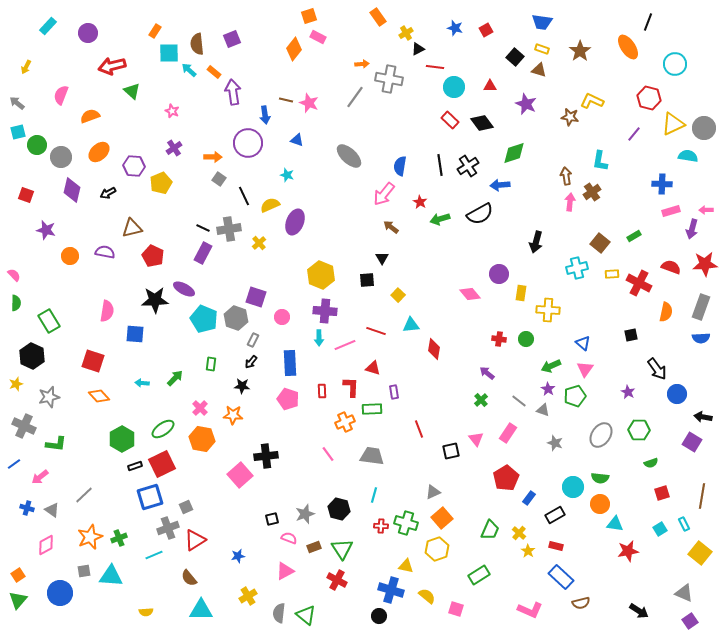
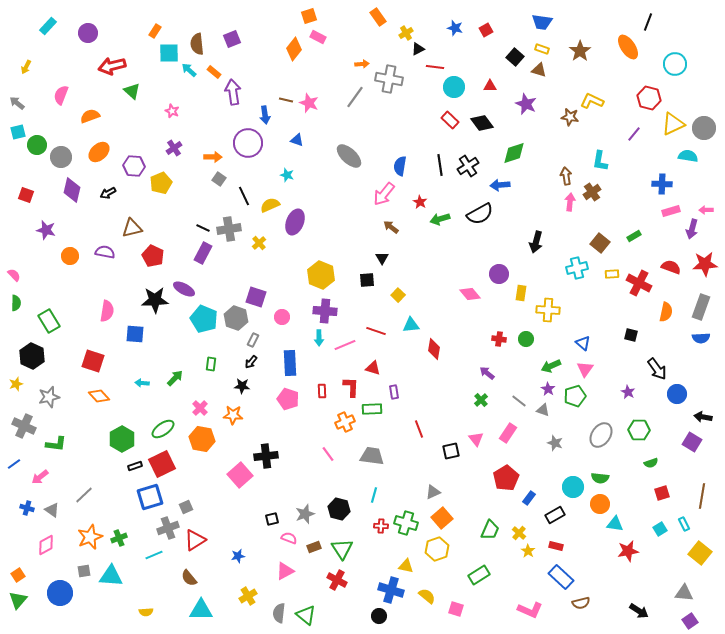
black square at (631, 335): rotated 24 degrees clockwise
gray triangle at (684, 593): rotated 18 degrees counterclockwise
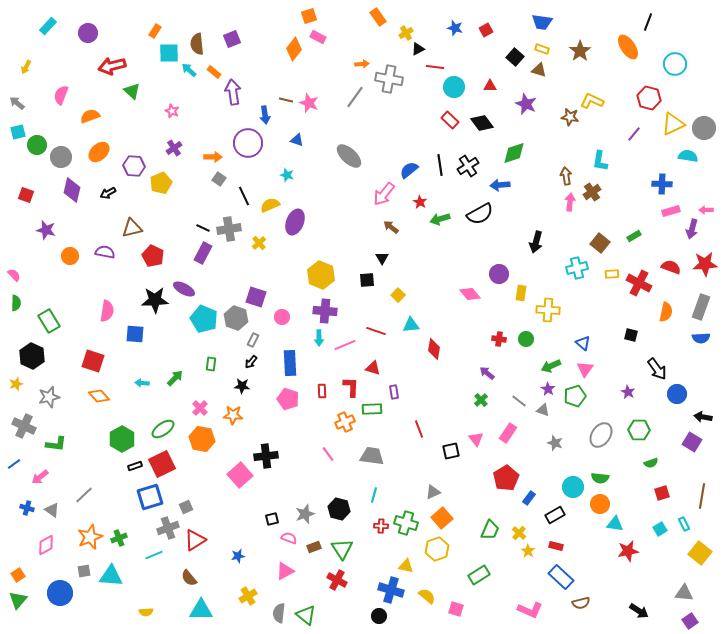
blue semicircle at (400, 166): moved 9 px right, 4 px down; rotated 42 degrees clockwise
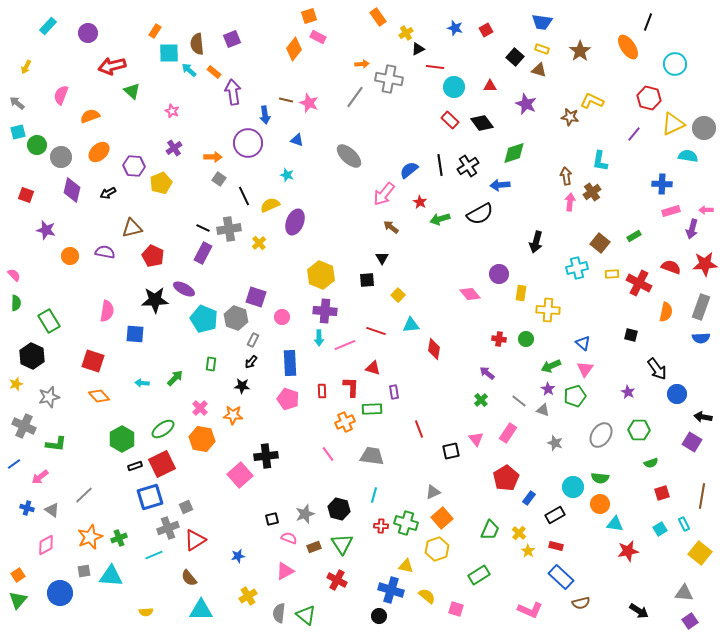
green triangle at (342, 549): moved 5 px up
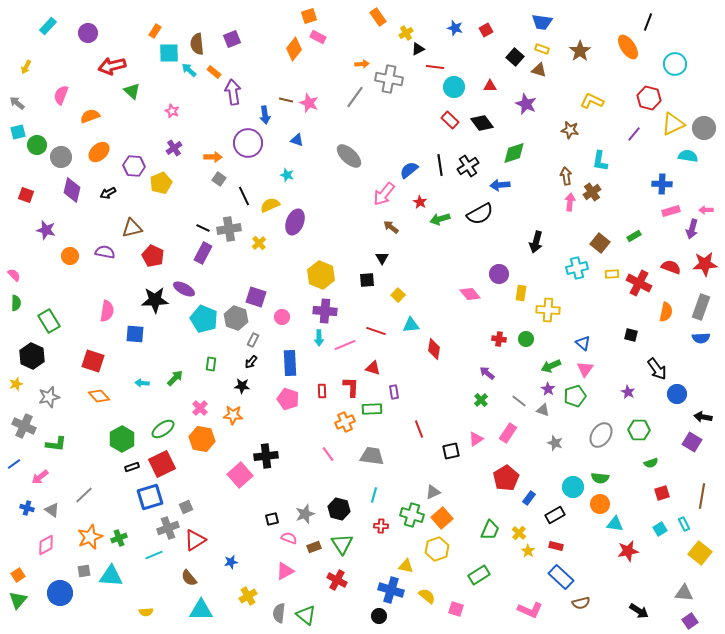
brown star at (570, 117): moved 13 px down
pink triangle at (476, 439): rotated 35 degrees clockwise
black rectangle at (135, 466): moved 3 px left, 1 px down
green cross at (406, 523): moved 6 px right, 8 px up
blue star at (238, 556): moved 7 px left, 6 px down
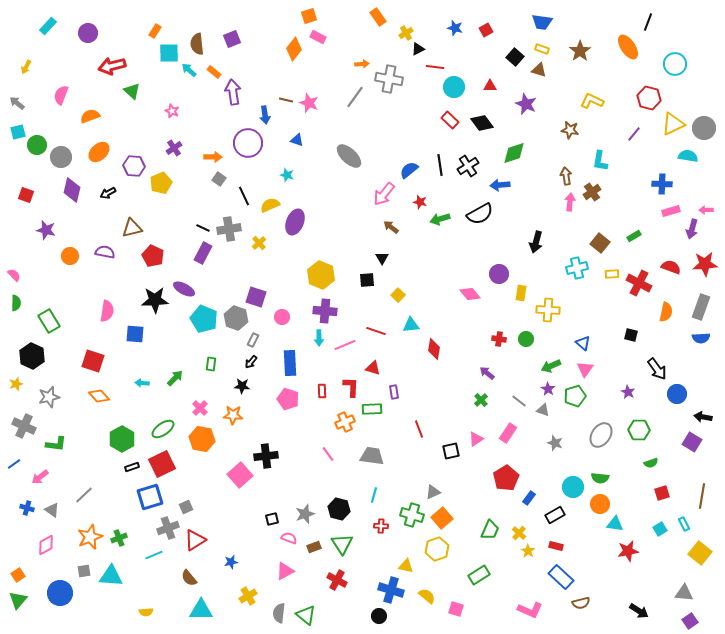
red star at (420, 202): rotated 16 degrees counterclockwise
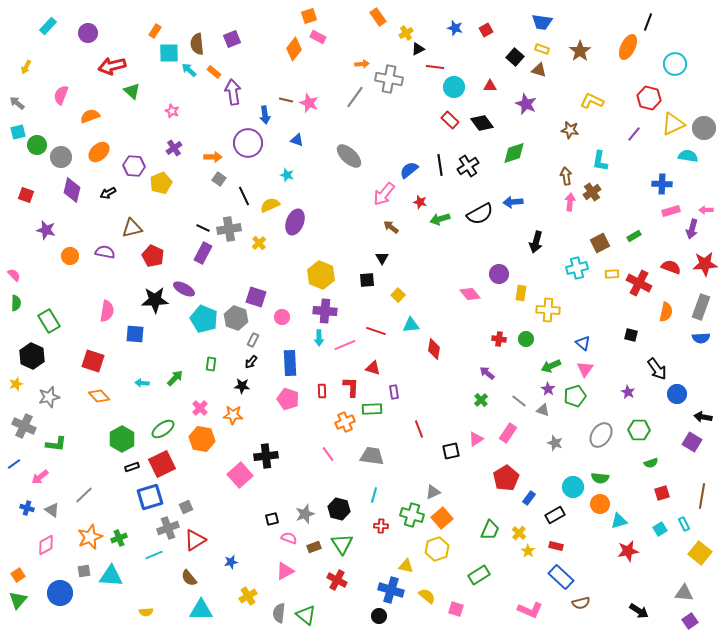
orange ellipse at (628, 47): rotated 60 degrees clockwise
blue arrow at (500, 185): moved 13 px right, 17 px down
brown square at (600, 243): rotated 24 degrees clockwise
cyan triangle at (615, 524): moved 4 px right, 3 px up; rotated 24 degrees counterclockwise
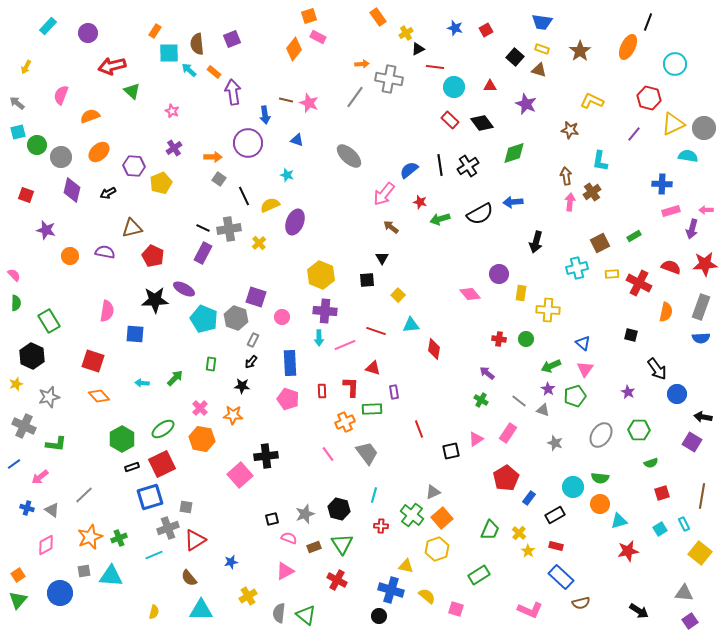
green cross at (481, 400): rotated 16 degrees counterclockwise
gray trapezoid at (372, 456): moved 5 px left, 3 px up; rotated 45 degrees clockwise
gray square at (186, 507): rotated 32 degrees clockwise
green cross at (412, 515): rotated 20 degrees clockwise
yellow semicircle at (146, 612): moved 8 px right; rotated 72 degrees counterclockwise
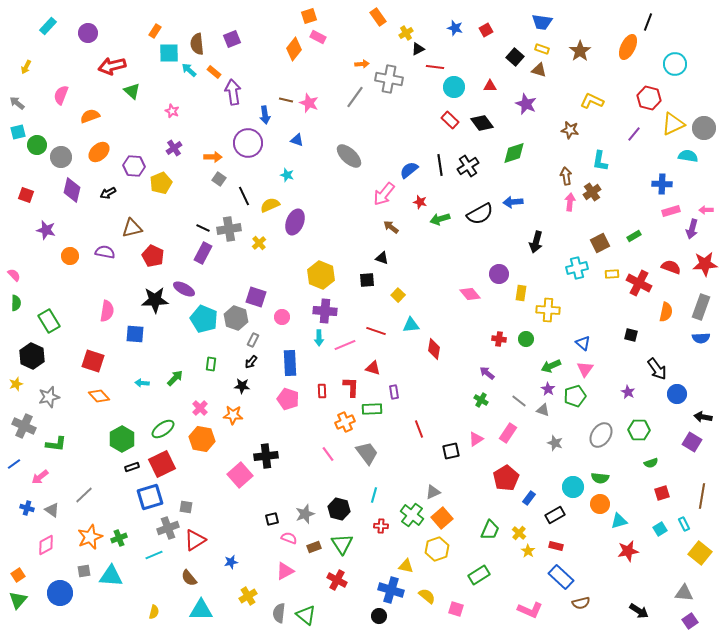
black triangle at (382, 258): rotated 40 degrees counterclockwise
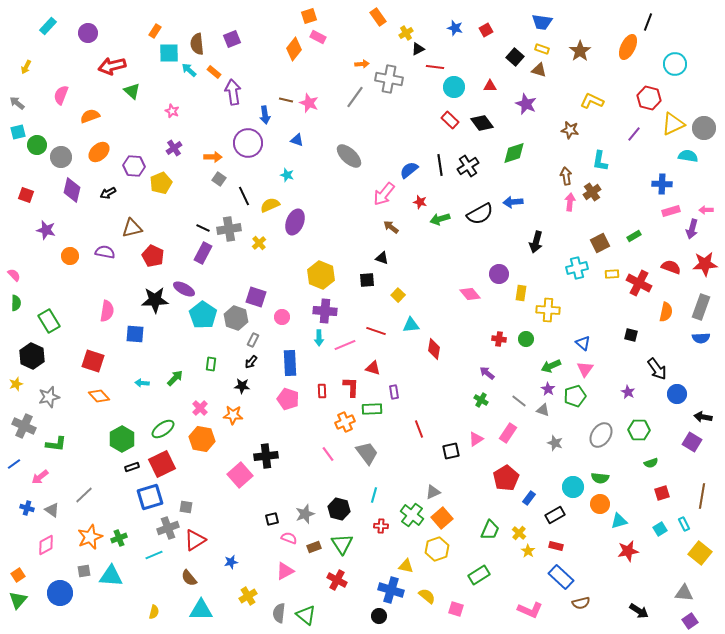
cyan pentagon at (204, 319): moved 1 px left, 4 px up; rotated 12 degrees clockwise
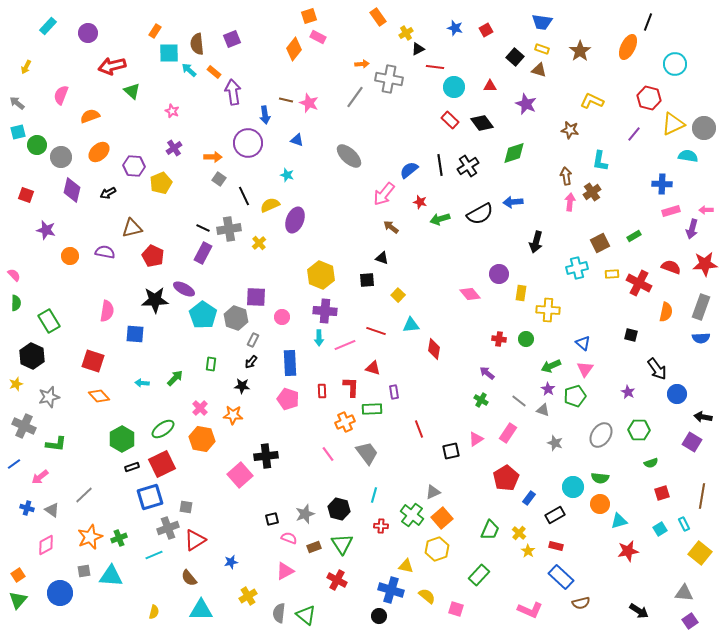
purple ellipse at (295, 222): moved 2 px up
purple square at (256, 297): rotated 15 degrees counterclockwise
green rectangle at (479, 575): rotated 15 degrees counterclockwise
